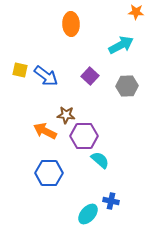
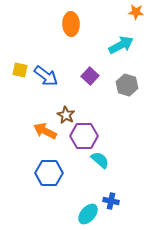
gray hexagon: moved 1 px up; rotated 20 degrees clockwise
brown star: rotated 24 degrees clockwise
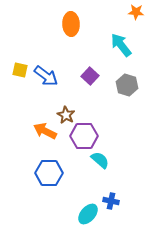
cyan arrow: rotated 100 degrees counterclockwise
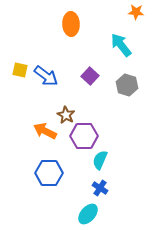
cyan semicircle: rotated 108 degrees counterclockwise
blue cross: moved 11 px left, 13 px up; rotated 21 degrees clockwise
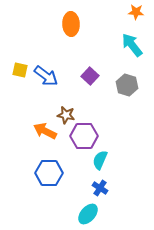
cyan arrow: moved 11 px right
brown star: rotated 18 degrees counterclockwise
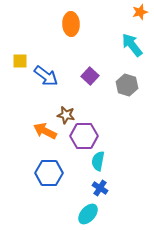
orange star: moved 4 px right; rotated 21 degrees counterclockwise
yellow square: moved 9 px up; rotated 14 degrees counterclockwise
cyan semicircle: moved 2 px left, 1 px down; rotated 12 degrees counterclockwise
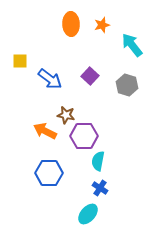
orange star: moved 38 px left, 13 px down
blue arrow: moved 4 px right, 3 px down
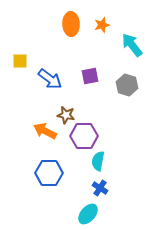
purple square: rotated 36 degrees clockwise
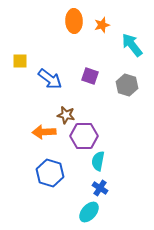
orange ellipse: moved 3 px right, 3 px up
purple square: rotated 30 degrees clockwise
orange arrow: moved 1 px left, 1 px down; rotated 30 degrees counterclockwise
blue hexagon: moved 1 px right; rotated 16 degrees clockwise
cyan ellipse: moved 1 px right, 2 px up
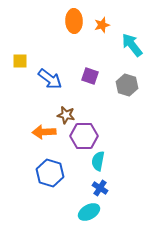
cyan ellipse: rotated 20 degrees clockwise
